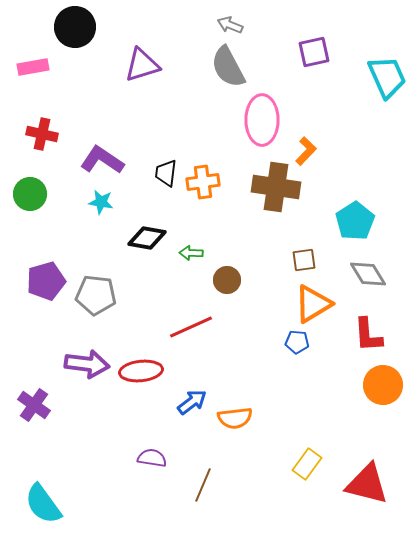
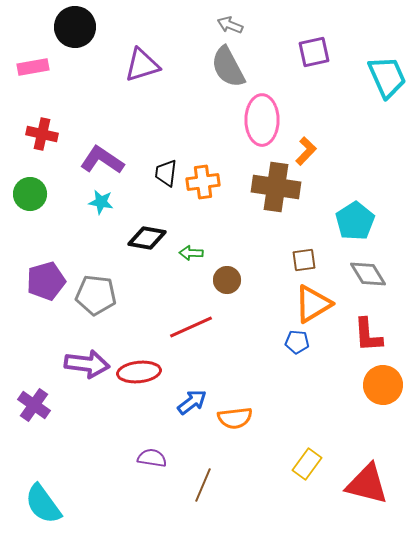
red ellipse: moved 2 px left, 1 px down
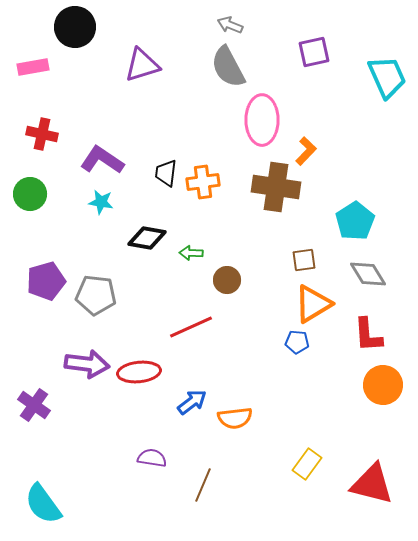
red triangle: moved 5 px right
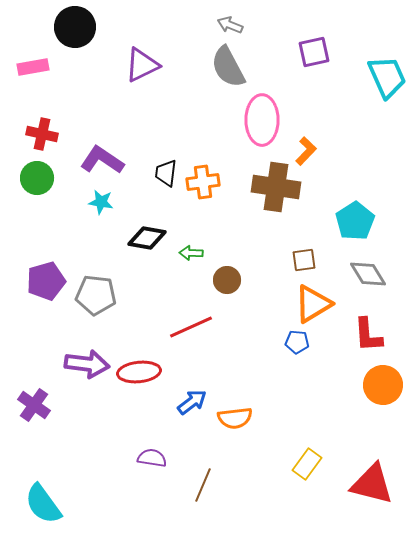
purple triangle: rotated 9 degrees counterclockwise
green circle: moved 7 px right, 16 px up
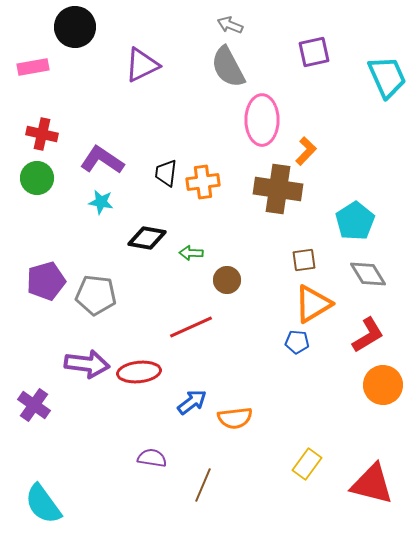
brown cross: moved 2 px right, 2 px down
red L-shape: rotated 117 degrees counterclockwise
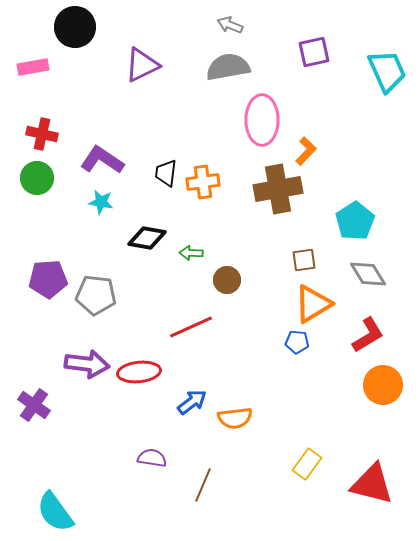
gray semicircle: rotated 108 degrees clockwise
cyan trapezoid: moved 6 px up
brown cross: rotated 18 degrees counterclockwise
purple pentagon: moved 2 px right, 2 px up; rotated 12 degrees clockwise
cyan semicircle: moved 12 px right, 8 px down
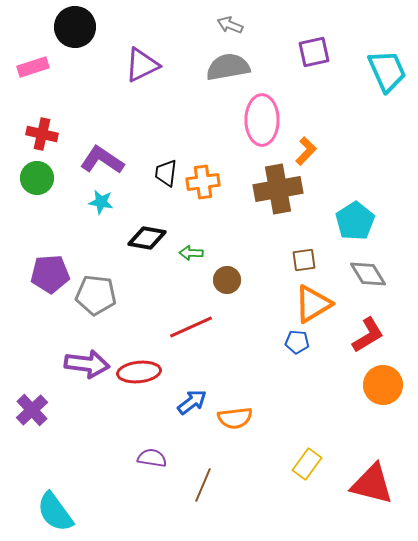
pink rectangle: rotated 8 degrees counterclockwise
purple pentagon: moved 2 px right, 5 px up
purple cross: moved 2 px left, 5 px down; rotated 12 degrees clockwise
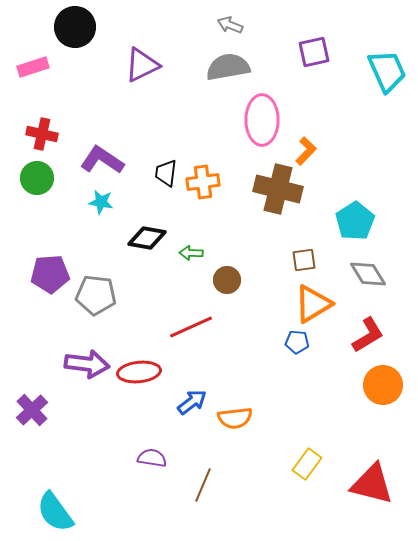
brown cross: rotated 24 degrees clockwise
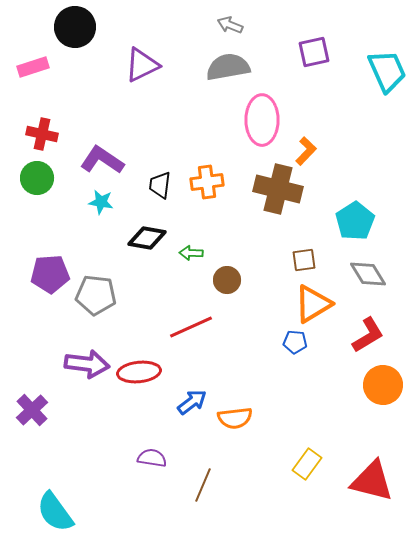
black trapezoid: moved 6 px left, 12 px down
orange cross: moved 4 px right
blue pentagon: moved 2 px left
red triangle: moved 3 px up
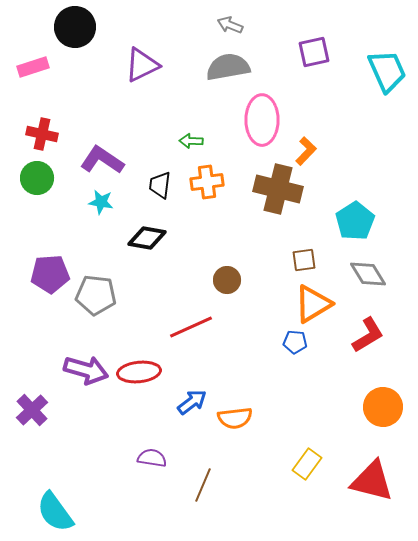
green arrow: moved 112 px up
purple arrow: moved 1 px left, 6 px down; rotated 9 degrees clockwise
orange circle: moved 22 px down
